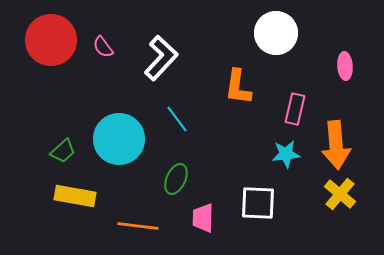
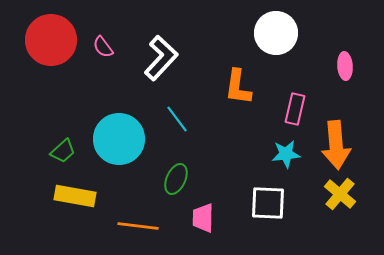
white square: moved 10 px right
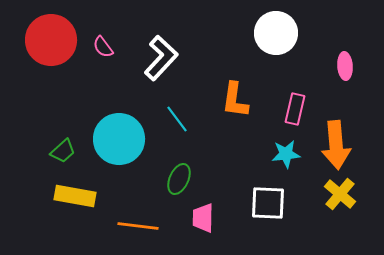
orange L-shape: moved 3 px left, 13 px down
green ellipse: moved 3 px right
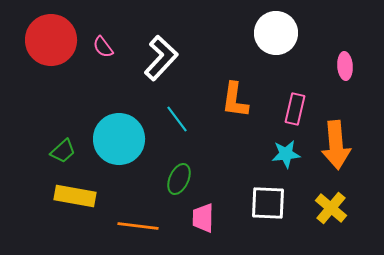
yellow cross: moved 9 px left, 14 px down
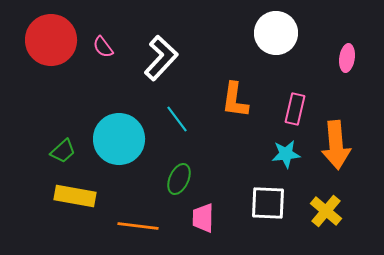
pink ellipse: moved 2 px right, 8 px up; rotated 12 degrees clockwise
yellow cross: moved 5 px left, 3 px down
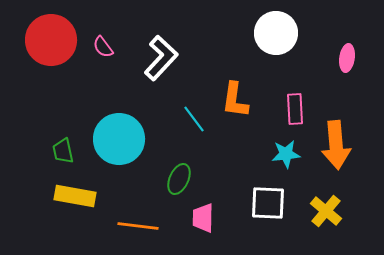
pink rectangle: rotated 16 degrees counterclockwise
cyan line: moved 17 px right
green trapezoid: rotated 120 degrees clockwise
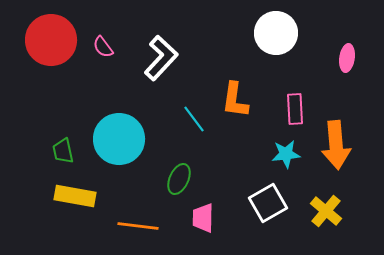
white square: rotated 33 degrees counterclockwise
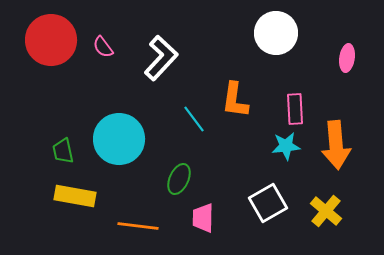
cyan star: moved 8 px up
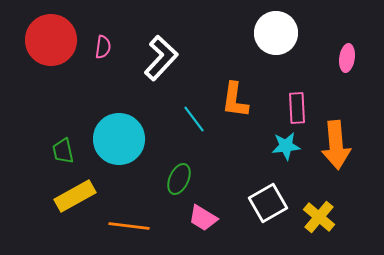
pink semicircle: rotated 135 degrees counterclockwise
pink rectangle: moved 2 px right, 1 px up
yellow rectangle: rotated 39 degrees counterclockwise
yellow cross: moved 7 px left, 6 px down
pink trapezoid: rotated 60 degrees counterclockwise
orange line: moved 9 px left
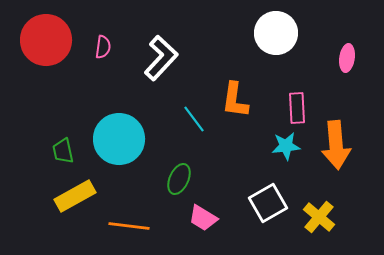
red circle: moved 5 px left
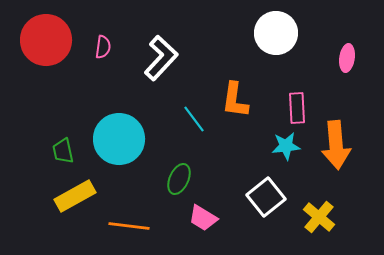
white square: moved 2 px left, 6 px up; rotated 9 degrees counterclockwise
